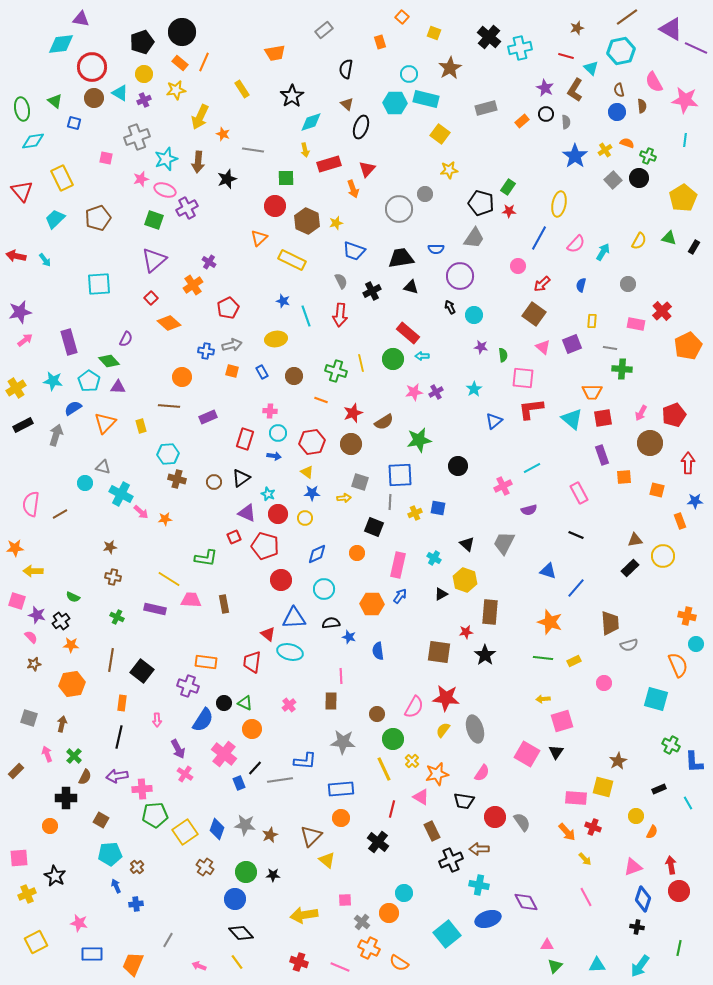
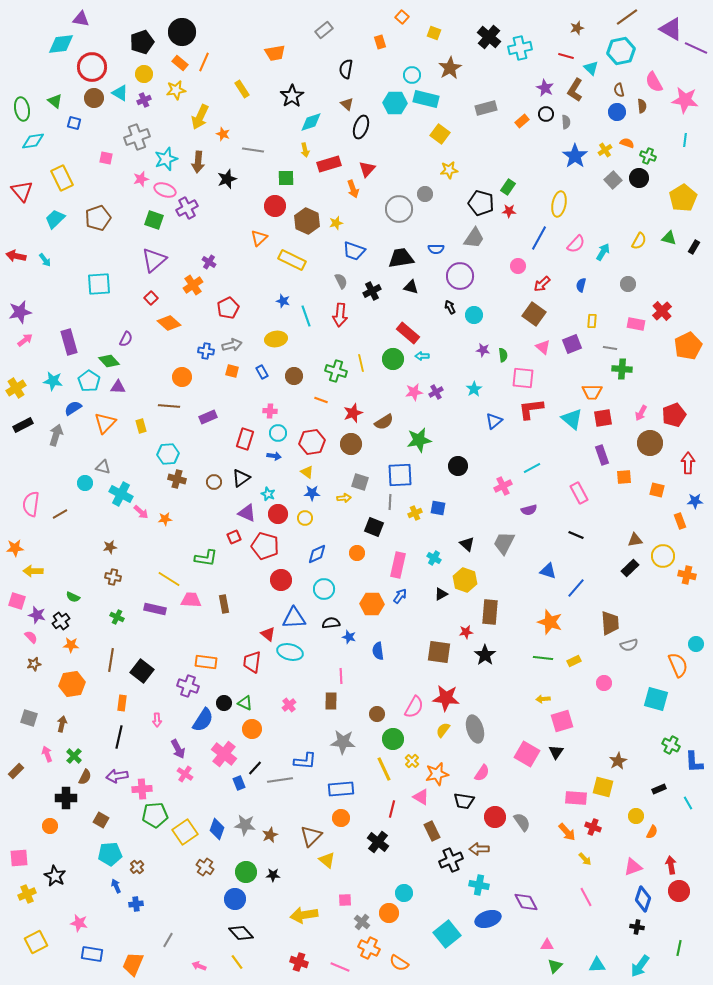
cyan circle at (409, 74): moved 3 px right, 1 px down
purple star at (481, 347): moved 2 px right, 3 px down
orange cross at (687, 616): moved 41 px up
blue rectangle at (92, 954): rotated 10 degrees clockwise
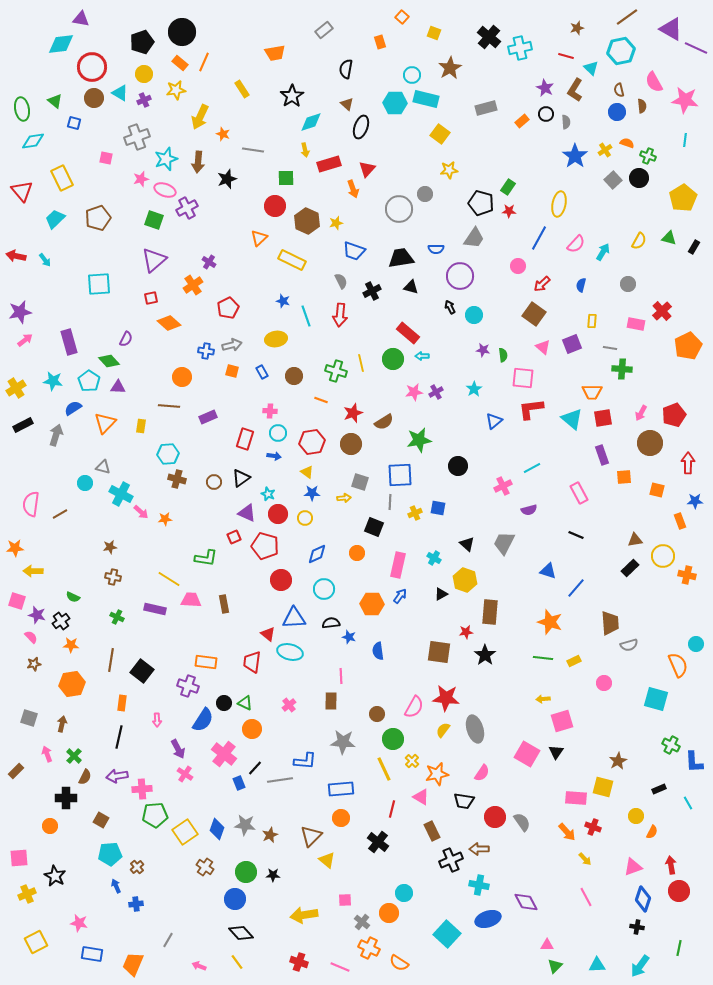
red square at (151, 298): rotated 32 degrees clockwise
yellow rectangle at (141, 426): rotated 24 degrees clockwise
cyan square at (447, 934): rotated 8 degrees counterclockwise
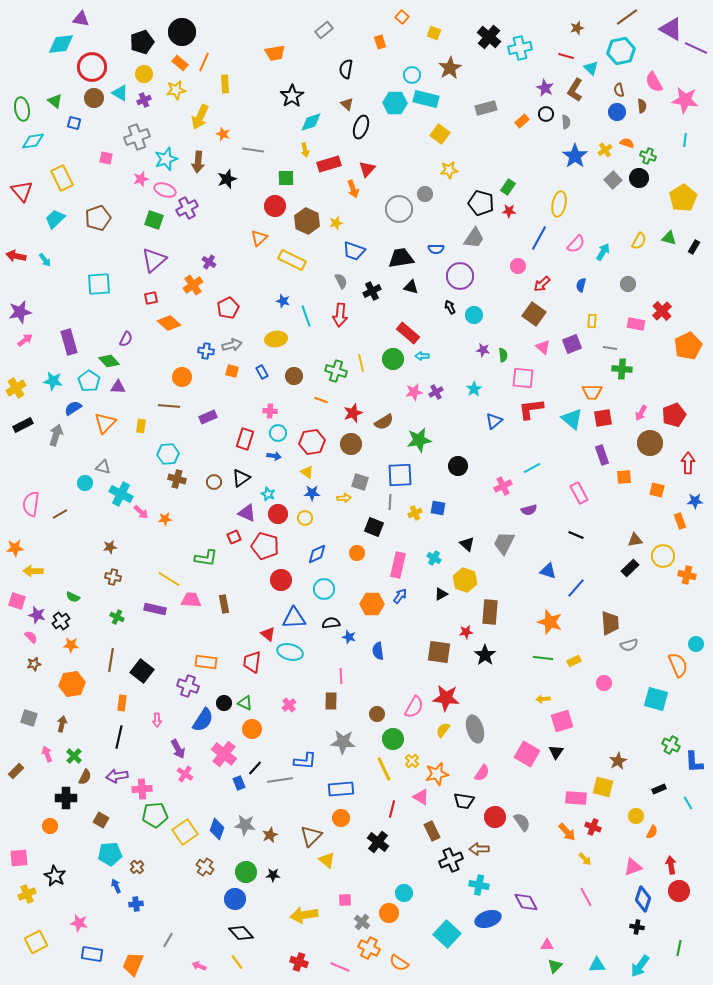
yellow rectangle at (242, 89): moved 17 px left, 5 px up; rotated 30 degrees clockwise
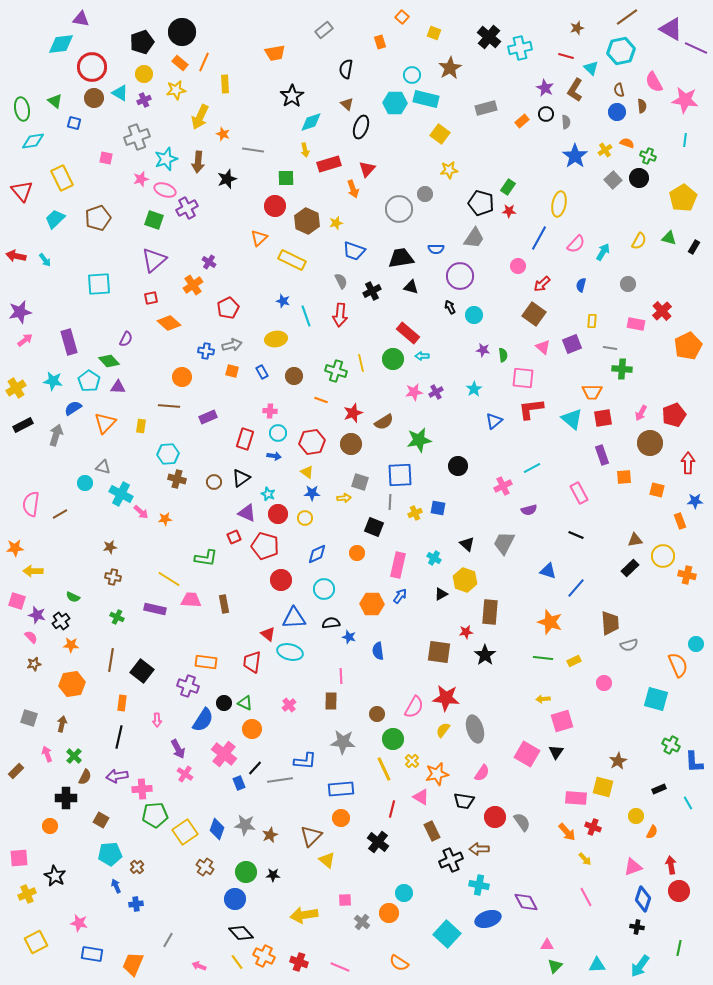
orange cross at (369, 948): moved 105 px left, 8 px down
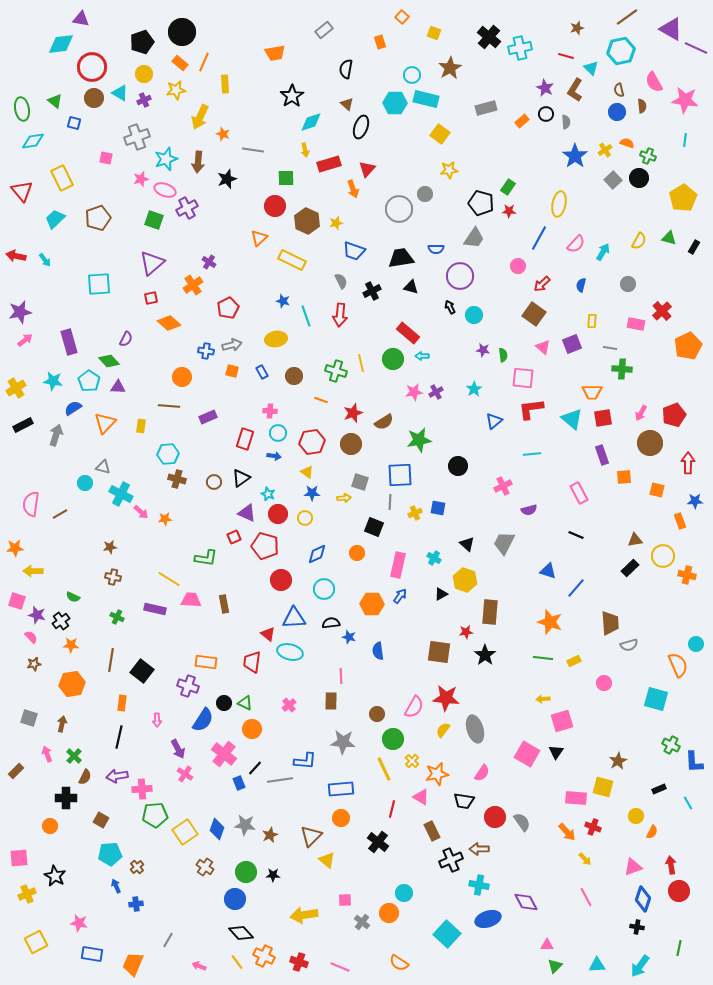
purple triangle at (154, 260): moved 2 px left, 3 px down
cyan line at (532, 468): moved 14 px up; rotated 24 degrees clockwise
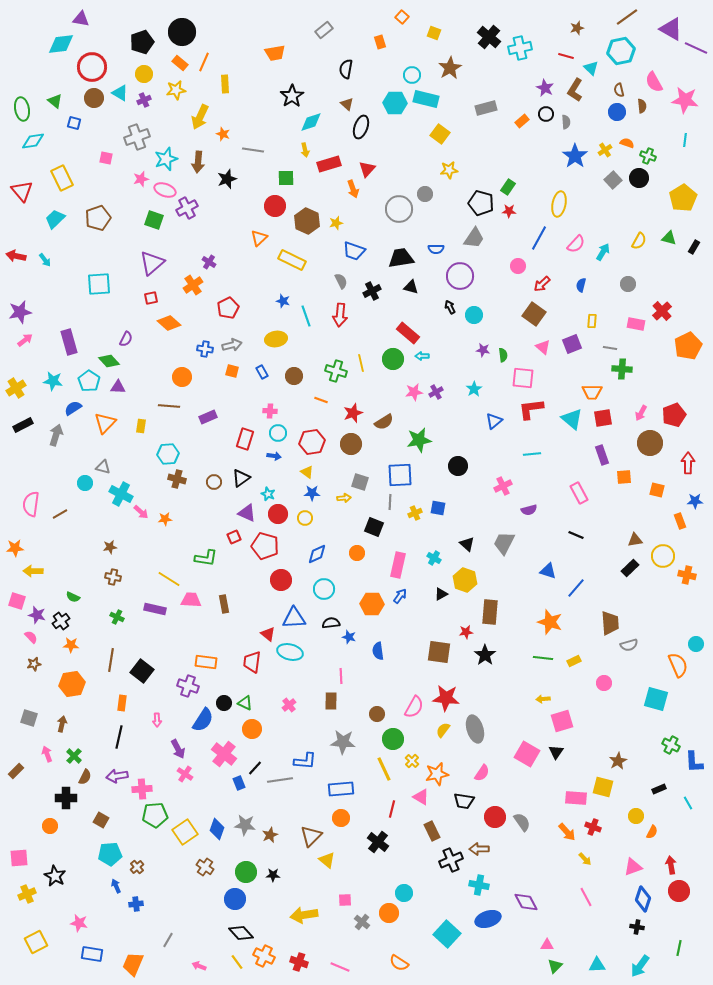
blue cross at (206, 351): moved 1 px left, 2 px up
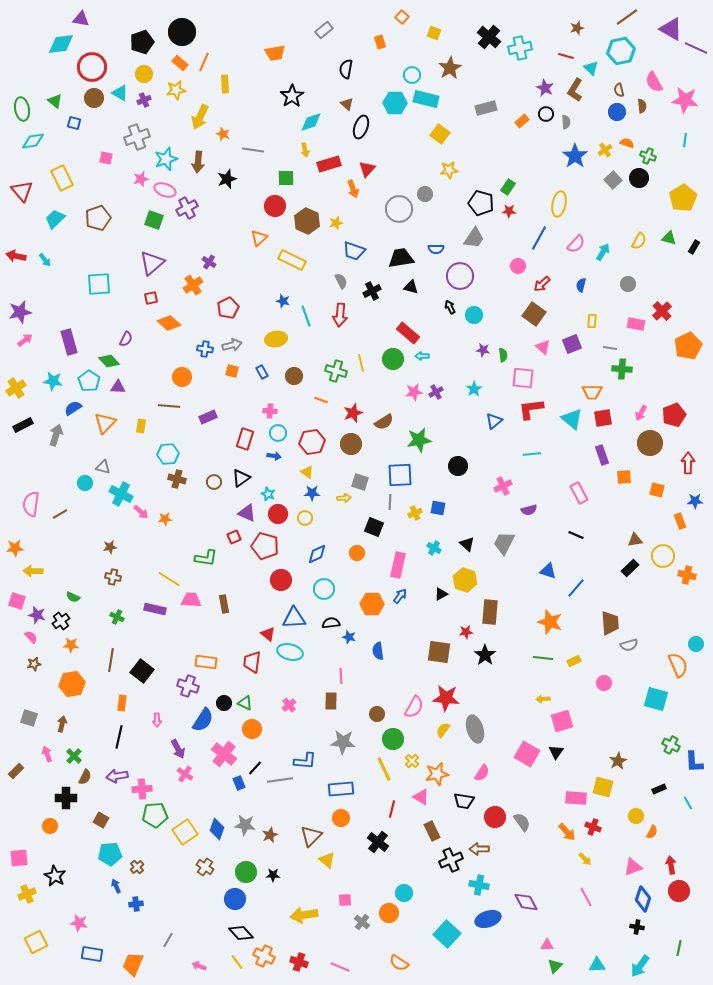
cyan cross at (434, 558): moved 10 px up
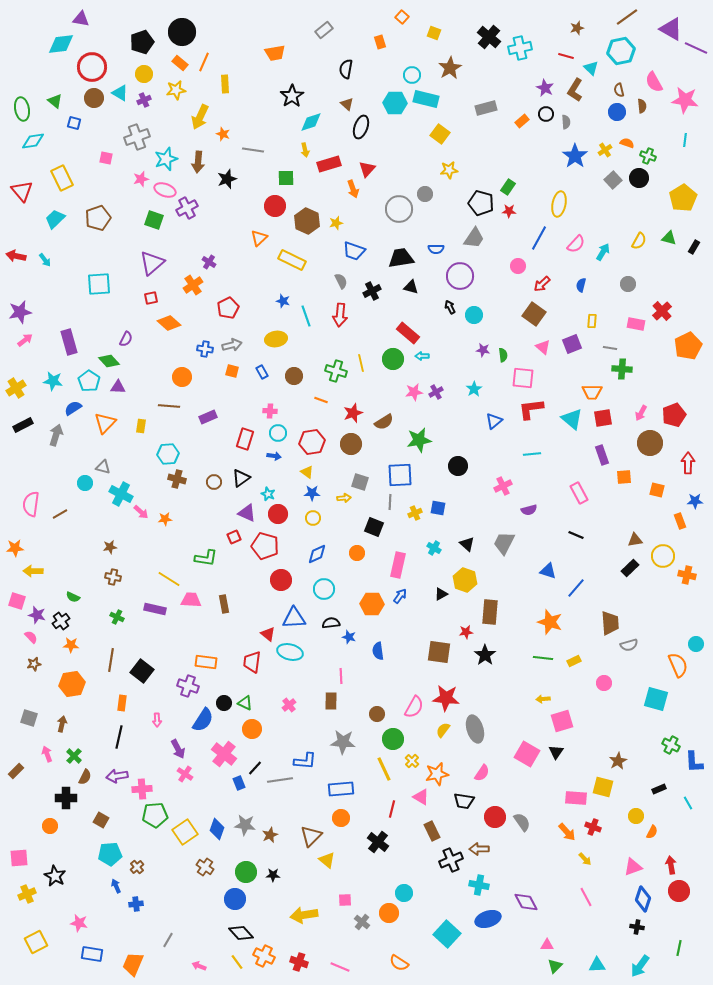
yellow circle at (305, 518): moved 8 px right
